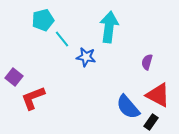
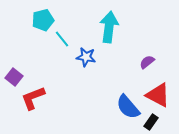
purple semicircle: rotated 35 degrees clockwise
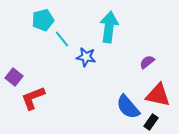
red triangle: rotated 16 degrees counterclockwise
